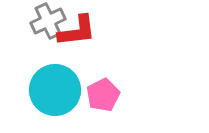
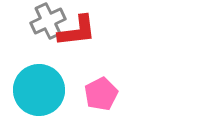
cyan circle: moved 16 px left
pink pentagon: moved 2 px left, 1 px up
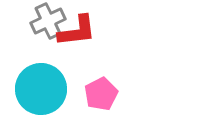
cyan circle: moved 2 px right, 1 px up
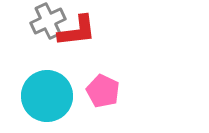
cyan circle: moved 6 px right, 7 px down
pink pentagon: moved 2 px right, 3 px up; rotated 20 degrees counterclockwise
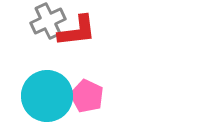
pink pentagon: moved 16 px left, 5 px down
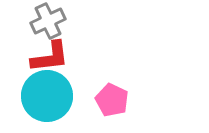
red L-shape: moved 27 px left, 26 px down
pink pentagon: moved 25 px right, 4 px down
